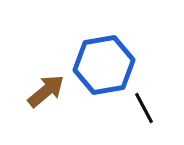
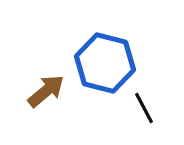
blue hexagon: moved 1 px right, 2 px up; rotated 24 degrees clockwise
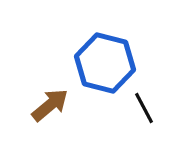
brown arrow: moved 4 px right, 14 px down
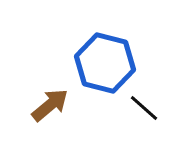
black line: rotated 20 degrees counterclockwise
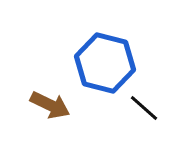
brown arrow: rotated 66 degrees clockwise
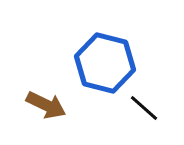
brown arrow: moved 4 px left
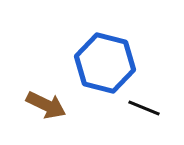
black line: rotated 20 degrees counterclockwise
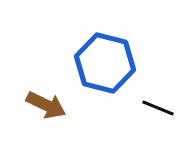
black line: moved 14 px right
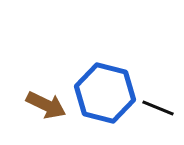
blue hexagon: moved 30 px down
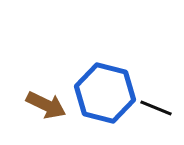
black line: moved 2 px left
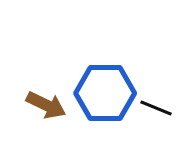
blue hexagon: rotated 14 degrees counterclockwise
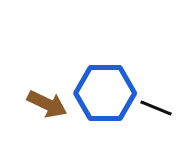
brown arrow: moved 1 px right, 1 px up
